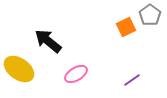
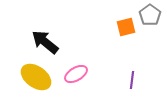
orange square: rotated 12 degrees clockwise
black arrow: moved 3 px left, 1 px down
yellow ellipse: moved 17 px right, 8 px down
purple line: rotated 48 degrees counterclockwise
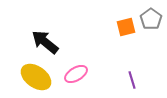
gray pentagon: moved 1 px right, 4 px down
purple line: rotated 24 degrees counterclockwise
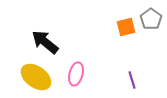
pink ellipse: rotated 45 degrees counterclockwise
